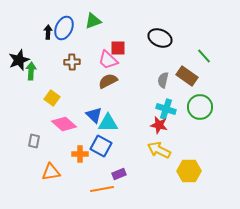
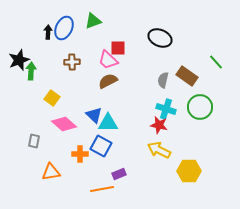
green line: moved 12 px right, 6 px down
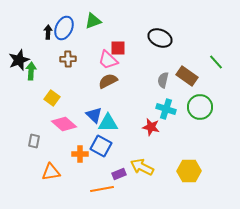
brown cross: moved 4 px left, 3 px up
red star: moved 8 px left, 2 px down
yellow arrow: moved 17 px left, 17 px down
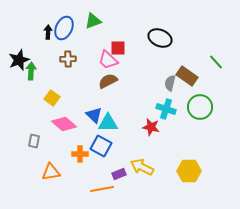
gray semicircle: moved 7 px right, 3 px down
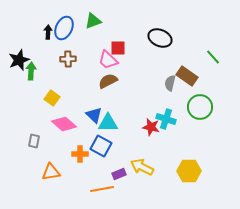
green line: moved 3 px left, 5 px up
cyan cross: moved 10 px down
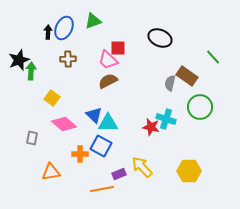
gray rectangle: moved 2 px left, 3 px up
yellow arrow: rotated 20 degrees clockwise
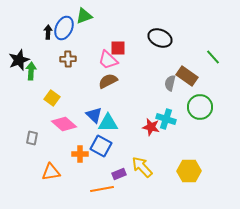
green triangle: moved 9 px left, 5 px up
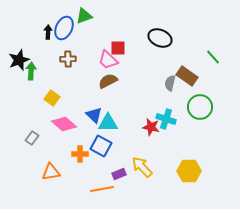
gray rectangle: rotated 24 degrees clockwise
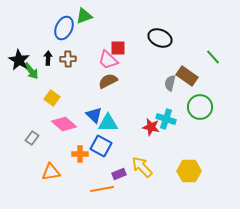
black arrow: moved 26 px down
black star: rotated 20 degrees counterclockwise
green arrow: rotated 138 degrees clockwise
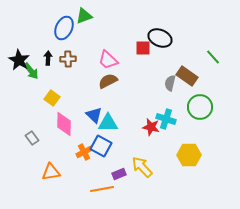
red square: moved 25 px right
pink diamond: rotated 50 degrees clockwise
gray rectangle: rotated 72 degrees counterclockwise
orange cross: moved 4 px right, 2 px up; rotated 28 degrees counterclockwise
yellow hexagon: moved 16 px up
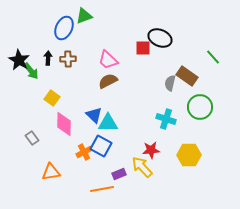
red star: moved 23 px down; rotated 18 degrees counterclockwise
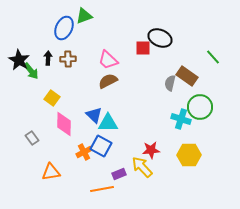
cyan cross: moved 15 px right
